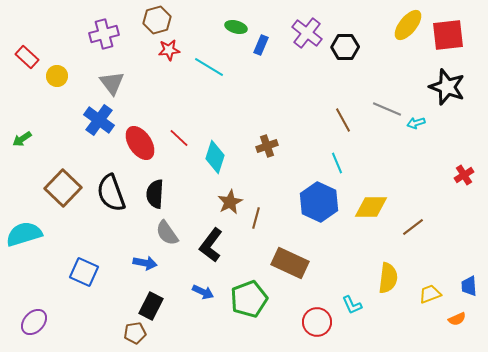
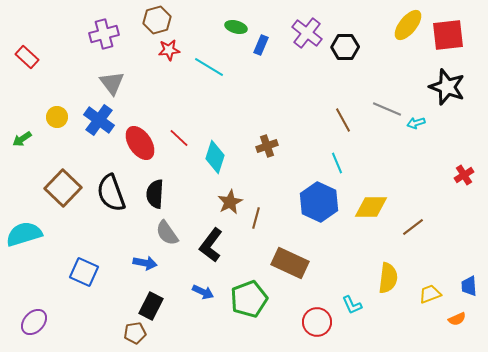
yellow circle at (57, 76): moved 41 px down
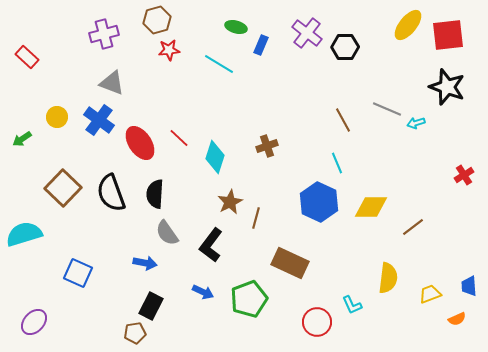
cyan line at (209, 67): moved 10 px right, 3 px up
gray triangle at (112, 83): rotated 32 degrees counterclockwise
blue square at (84, 272): moved 6 px left, 1 px down
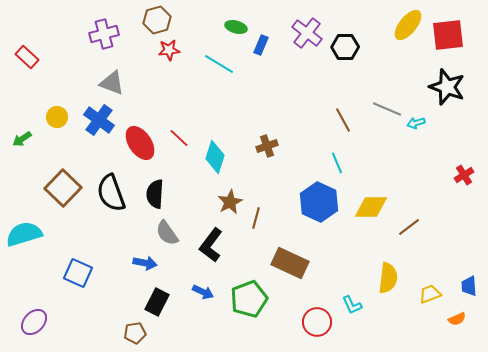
brown line at (413, 227): moved 4 px left
black rectangle at (151, 306): moved 6 px right, 4 px up
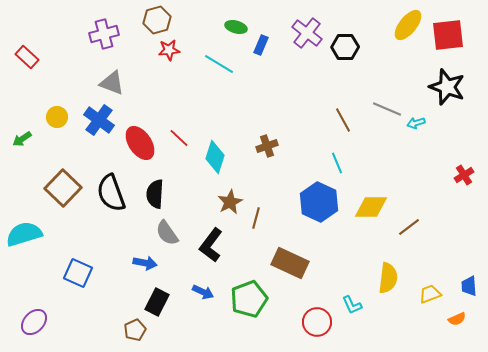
brown pentagon at (135, 333): moved 3 px up; rotated 15 degrees counterclockwise
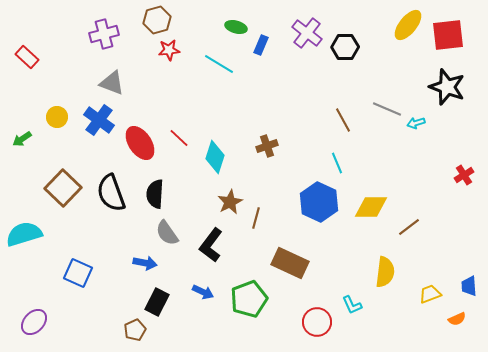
yellow semicircle at (388, 278): moved 3 px left, 6 px up
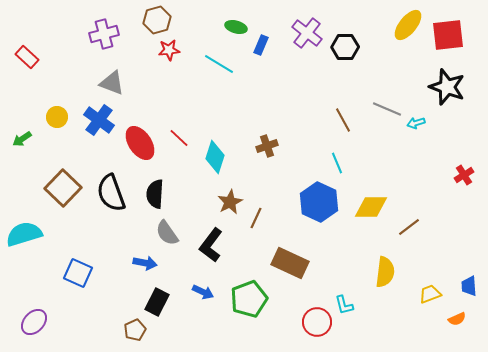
brown line at (256, 218): rotated 10 degrees clockwise
cyan L-shape at (352, 305): moved 8 px left; rotated 10 degrees clockwise
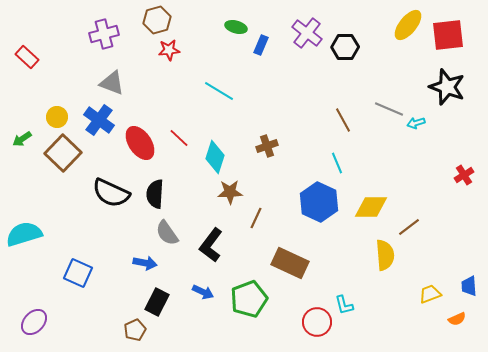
cyan line at (219, 64): moved 27 px down
gray line at (387, 109): moved 2 px right
brown square at (63, 188): moved 35 px up
black semicircle at (111, 193): rotated 45 degrees counterclockwise
brown star at (230, 202): moved 10 px up; rotated 25 degrees clockwise
yellow semicircle at (385, 272): moved 17 px up; rotated 12 degrees counterclockwise
